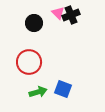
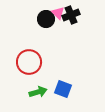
black circle: moved 12 px right, 4 px up
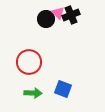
green arrow: moved 5 px left, 1 px down; rotated 18 degrees clockwise
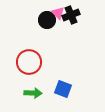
black circle: moved 1 px right, 1 px down
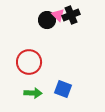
pink triangle: moved 2 px down
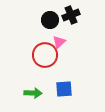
pink triangle: moved 1 px right, 27 px down; rotated 32 degrees clockwise
black circle: moved 3 px right
red circle: moved 16 px right, 7 px up
blue square: moved 1 px right; rotated 24 degrees counterclockwise
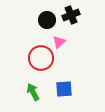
black circle: moved 3 px left
red circle: moved 4 px left, 3 px down
green arrow: moved 1 px up; rotated 120 degrees counterclockwise
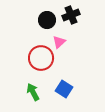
blue square: rotated 36 degrees clockwise
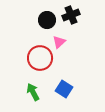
red circle: moved 1 px left
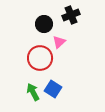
black circle: moved 3 px left, 4 px down
blue square: moved 11 px left
